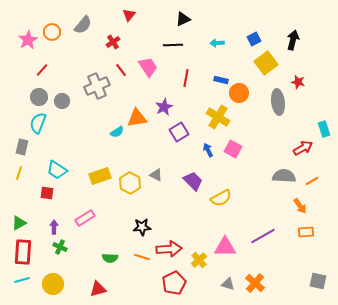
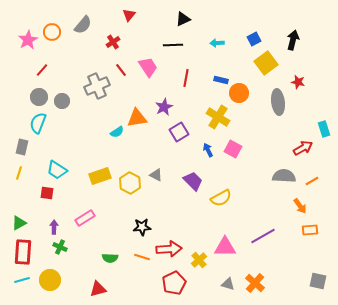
orange rectangle at (306, 232): moved 4 px right, 2 px up
yellow circle at (53, 284): moved 3 px left, 4 px up
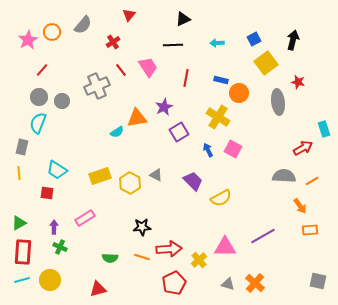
yellow line at (19, 173): rotated 24 degrees counterclockwise
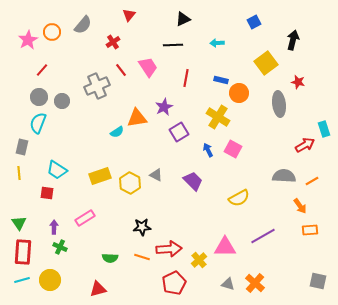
blue square at (254, 39): moved 17 px up
gray ellipse at (278, 102): moved 1 px right, 2 px down
red arrow at (303, 148): moved 2 px right, 3 px up
yellow semicircle at (221, 198): moved 18 px right
green triangle at (19, 223): rotated 35 degrees counterclockwise
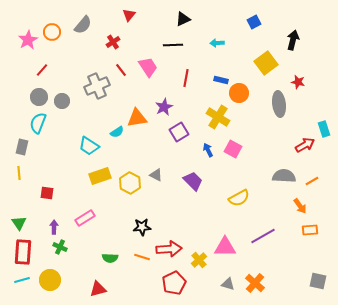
cyan trapezoid at (57, 170): moved 32 px right, 24 px up
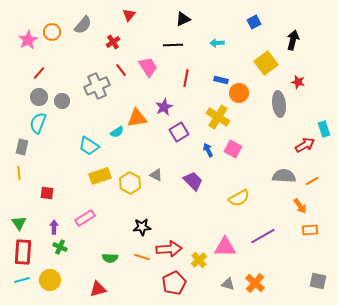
red line at (42, 70): moved 3 px left, 3 px down
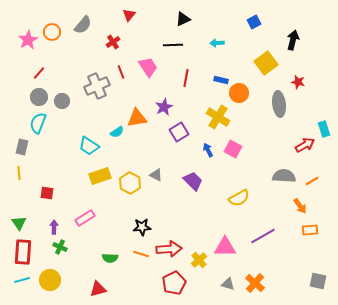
red line at (121, 70): moved 2 px down; rotated 16 degrees clockwise
orange line at (142, 257): moved 1 px left, 3 px up
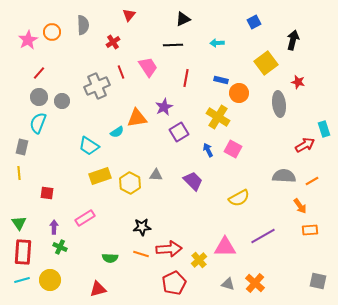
gray semicircle at (83, 25): rotated 42 degrees counterclockwise
gray triangle at (156, 175): rotated 24 degrees counterclockwise
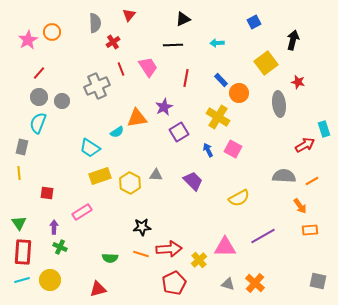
gray semicircle at (83, 25): moved 12 px right, 2 px up
red line at (121, 72): moved 3 px up
blue rectangle at (221, 80): rotated 32 degrees clockwise
cyan trapezoid at (89, 146): moved 1 px right, 2 px down
pink rectangle at (85, 218): moved 3 px left, 6 px up
